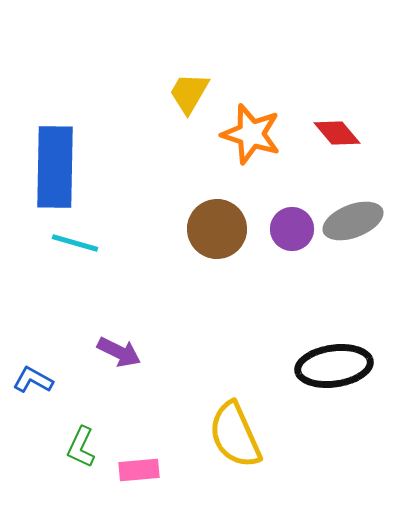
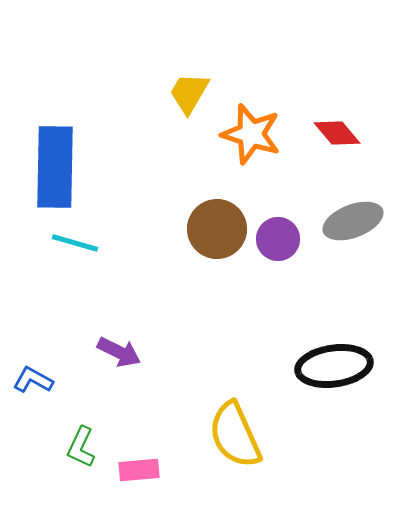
purple circle: moved 14 px left, 10 px down
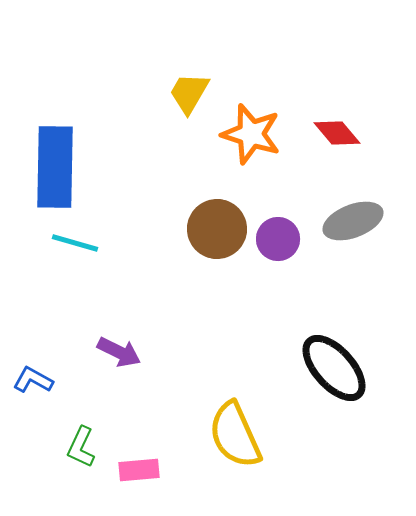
black ellipse: moved 2 px down; rotated 56 degrees clockwise
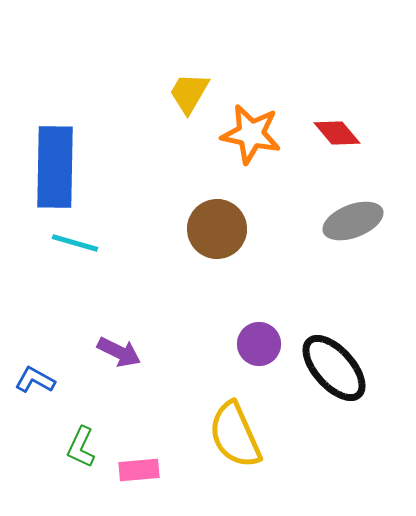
orange star: rotated 6 degrees counterclockwise
purple circle: moved 19 px left, 105 px down
blue L-shape: moved 2 px right
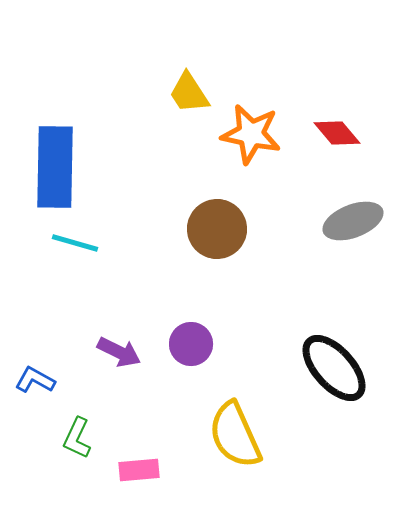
yellow trapezoid: rotated 63 degrees counterclockwise
purple circle: moved 68 px left
green L-shape: moved 4 px left, 9 px up
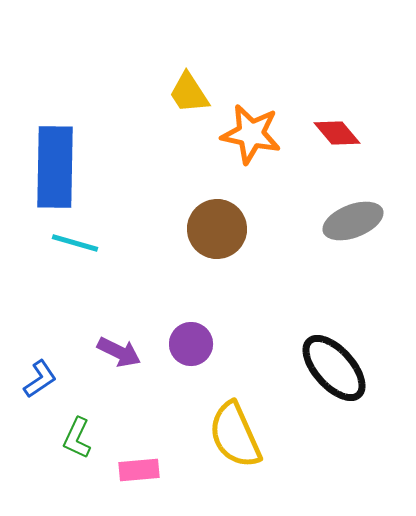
blue L-shape: moved 5 px right, 1 px up; rotated 117 degrees clockwise
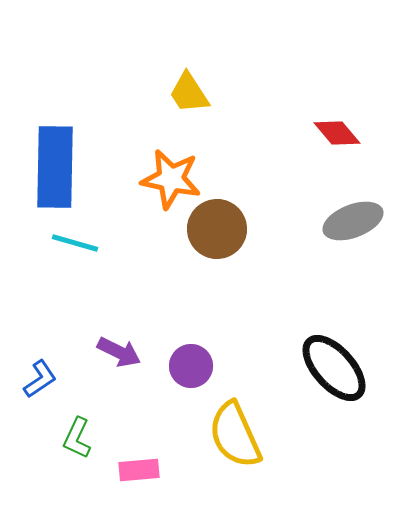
orange star: moved 80 px left, 45 px down
purple circle: moved 22 px down
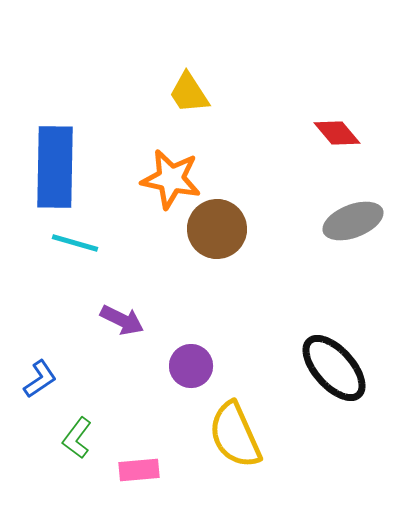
purple arrow: moved 3 px right, 32 px up
green L-shape: rotated 12 degrees clockwise
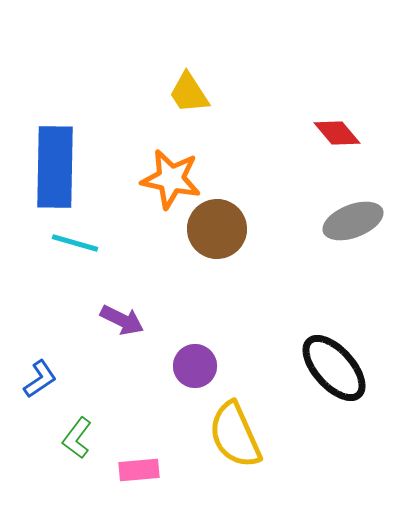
purple circle: moved 4 px right
